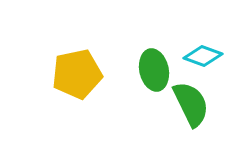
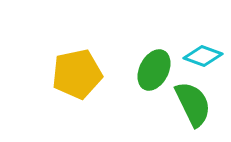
green ellipse: rotated 39 degrees clockwise
green semicircle: moved 2 px right
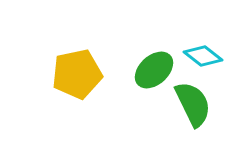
cyan diamond: rotated 18 degrees clockwise
green ellipse: rotated 21 degrees clockwise
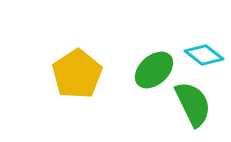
cyan diamond: moved 1 px right, 1 px up
yellow pentagon: rotated 21 degrees counterclockwise
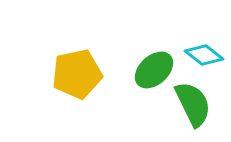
yellow pentagon: rotated 21 degrees clockwise
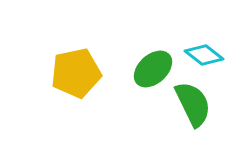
green ellipse: moved 1 px left, 1 px up
yellow pentagon: moved 1 px left, 1 px up
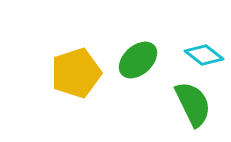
green ellipse: moved 15 px left, 9 px up
yellow pentagon: rotated 6 degrees counterclockwise
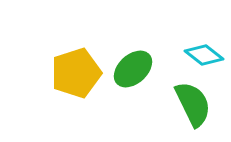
green ellipse: moved 5 px left, 9 px down
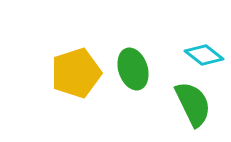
green ellipse: rotated 66 degrees counterclockwise
